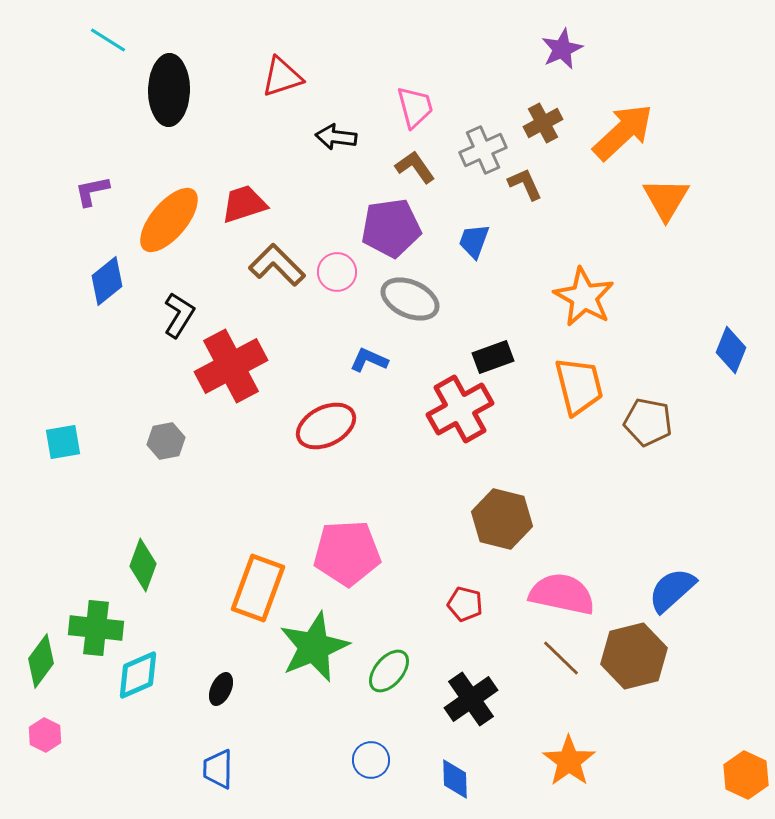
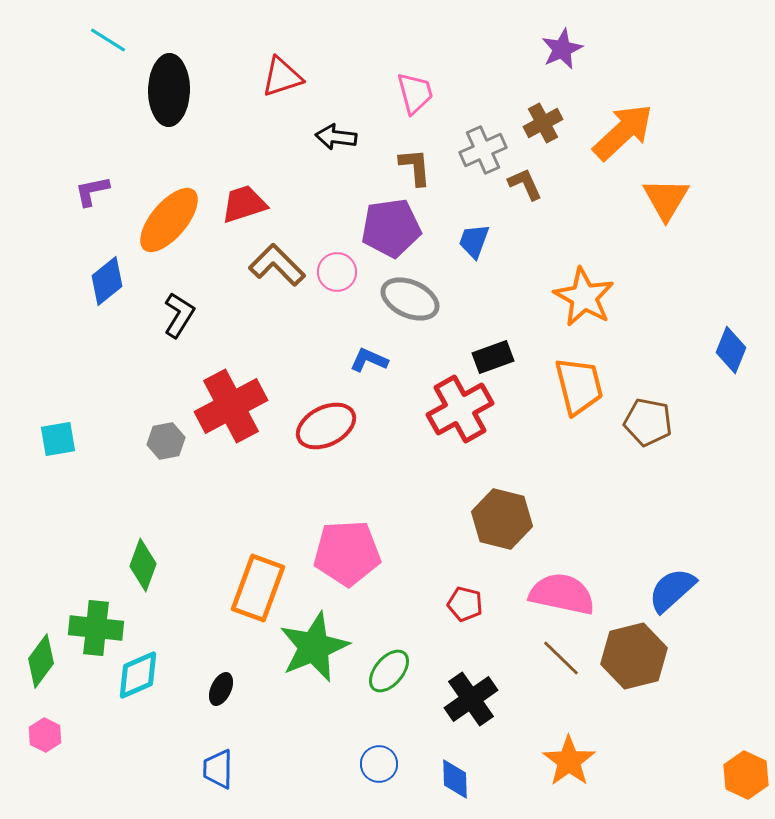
pink trapezoid at (415, 107): moved 14 px up
brown L-shape at (415, 167): rotated 30 degrees clockwise
red cross at (231, 366): moved 40 px down
cyan square at (63, 442): moved 5 px left, 3 px up
blue circle at (371, 760): moved 8 px right, 4 px down
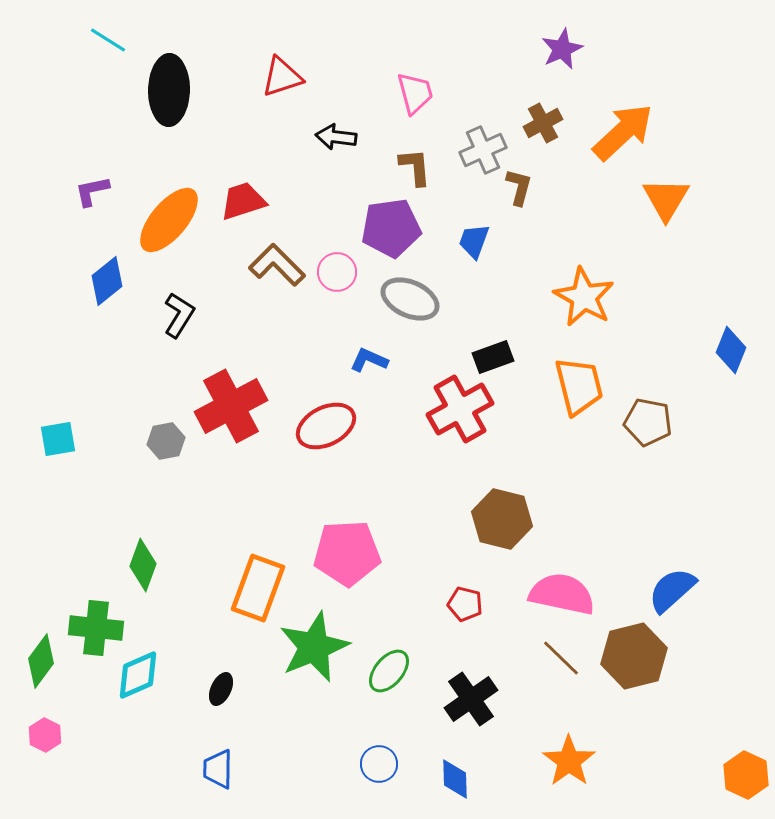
brown L-shape at (525, 184): moved 6 px left, 3 px down; rotated 39 degrees clockwise
red trapezoid at (244, 204): moved 1 px left, 3 px up
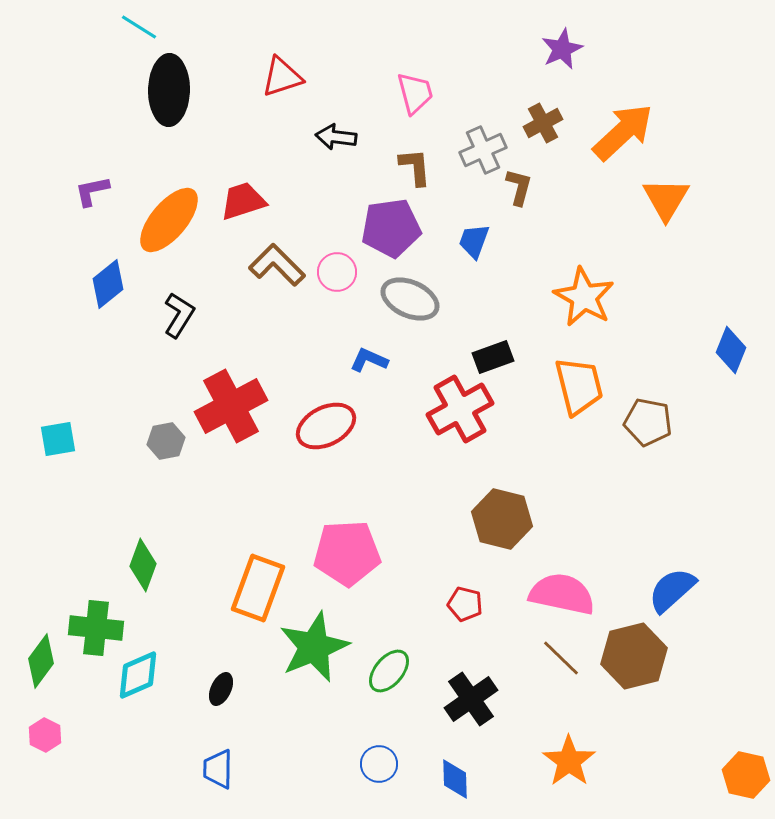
cyan line at (108, 40): moved 31 px right, 13 px up
blue diamond at (107, 281): moved 1 px right, 3 px down
orange hexagon at (746, 775): rotated 12 degrees counterclockwise
